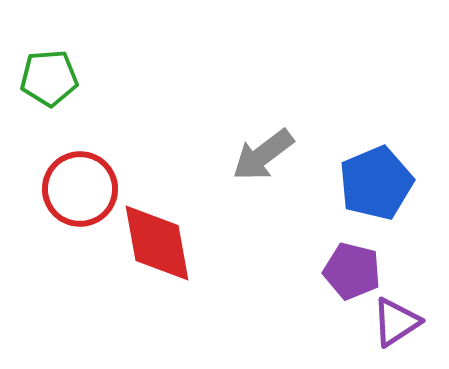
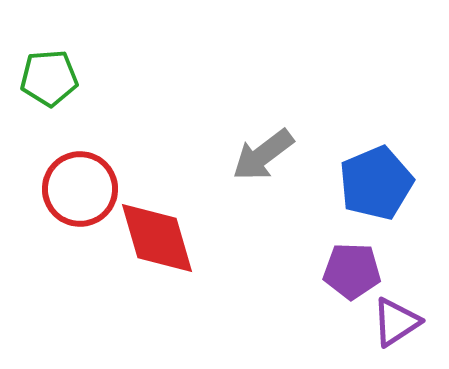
red diamond: moved 5 px up; rotated 6 degrees counterclockwise
purple pentagon: rotated 12 degrees counterclockwise
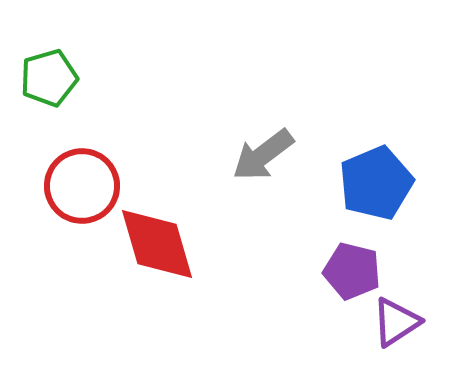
green pentagon: rotated 12 degrees counterclockwise
red circle: moved 2 px right, 3 px up
red diamond: moved 6 px down
purple pentagon: rotated 12 degrees clockwise
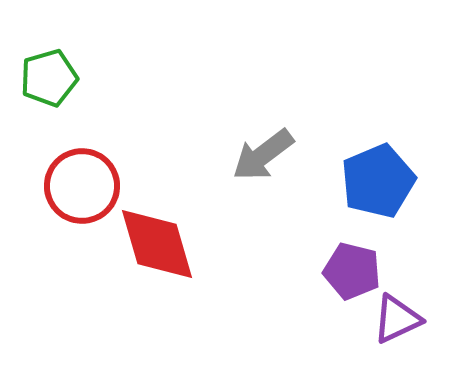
blue pentagon: moved 2 px right, 2 px up
purple triangle: moved 1 px right, 3 px up; rotated 8 degrees clockwise
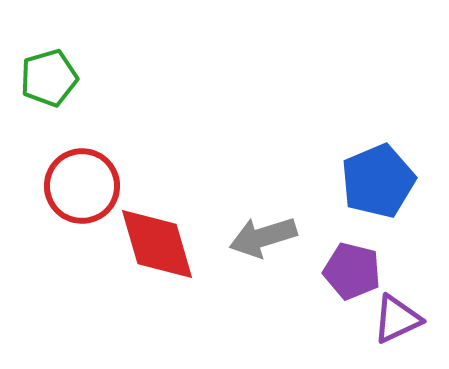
gray arrow: moved 82 px down; rotated 20 degrees clockwise
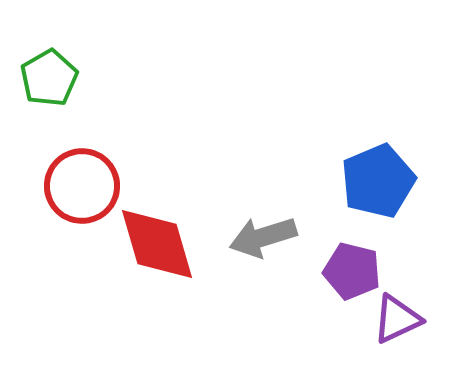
green pentagon: rotated 14 degrees counterclockwise
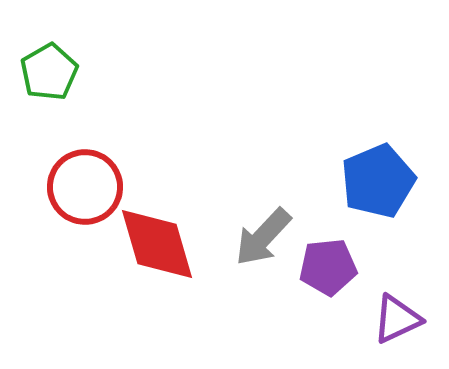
green pentagon: moved 6 px up
red circle: moved 3 px right, 1 px down
gray arrow: rotated 30 degrees counterclockwise
purple pentagon: moved 24 px left, 4 px up; rotated 20 degrees counterclockwise
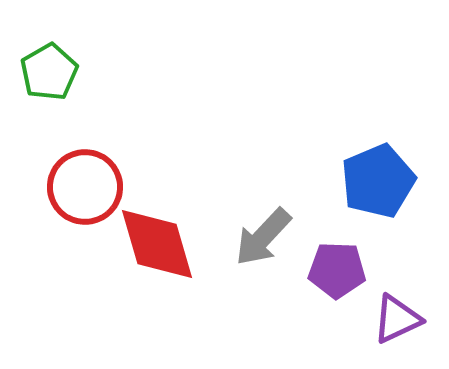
purple pentagon: moved 9 px right, 3 px down; rotated 8 degrees clockwise
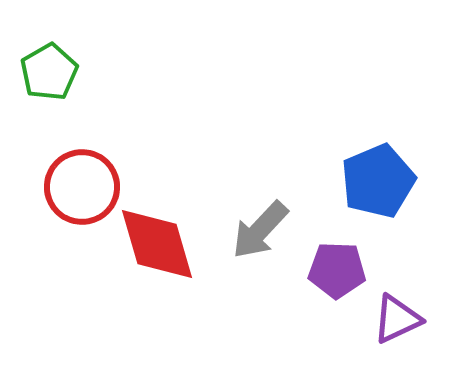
red circle: moved 3 px left
gray arrow: moved 3 px left, 7 px up
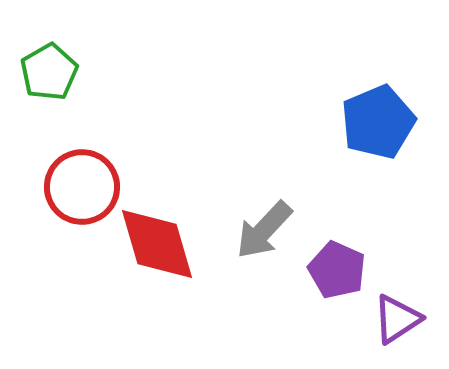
blue pentagon: moved 59 px up
gray arrow: moved 4 px right
purple pentagon: rotated 22 degrees clockwise
purple triangle: rotated 8 degrees counterclockwise
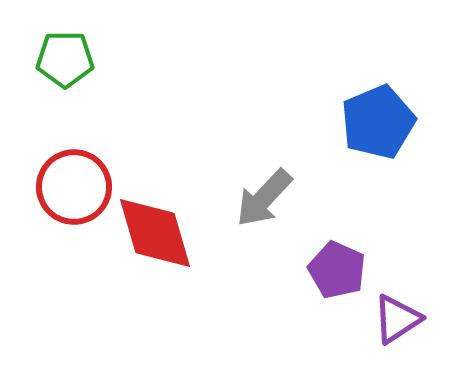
green pentagon: moved 16 px right, 13 px up; rotated 30 degrees clockwise
red circle: moved 8 px left
gray arrow: moved 32 px up
red diamond: moved 2 px left, 11 px up
